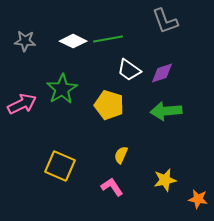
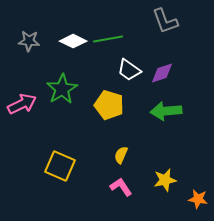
gray star: moved 4 px right
pink L-shape: moved 9 px right
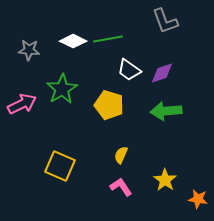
gray star: moved 9 px down
yellow star: rotated 25 degrees counterclockwise
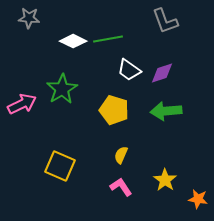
gray star: moved 32 px up
yellow pentagon: moved 5 px right, 5 px down
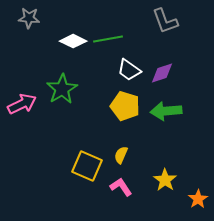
yellow pentagon: moved 11 px right, 4 px up
yellow square: moved 27 px right
orange star: rotated 30 degrees clockwise
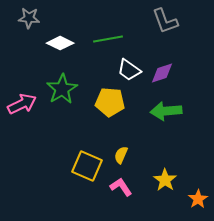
white diamond: moved 13 px left, 2 px down
yellow pentagon: moved 15 px left, 4 px up; rotated 12 degrees counterclockwise
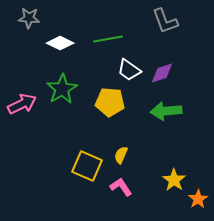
yellow star: moved 9 px right
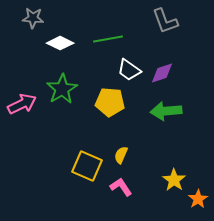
gray star: moved 4 px right
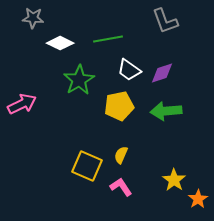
green star: moved 17 px right, 9 px up
yellow pentagon: moved 9 px right, 4 px down; rotated 16 degrees counterclockwise
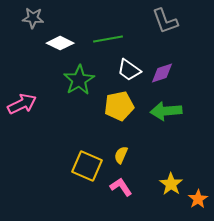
yellow star: moved 3 px left, 4 px down
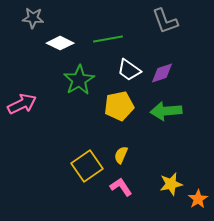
yellow square: rotated 32 degrees clockwise
yellow star: rotated 25 degrees clockwise
